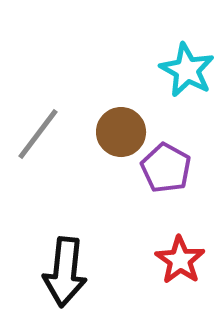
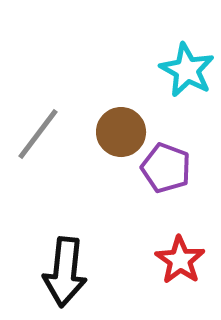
purple pentagon: rotated 9 degrees counterclockwise
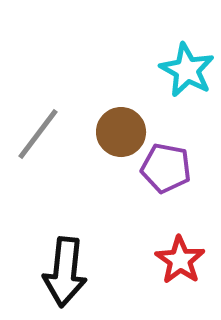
purple pentagon: rotated 9 degrees counterclockwise
